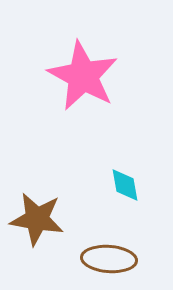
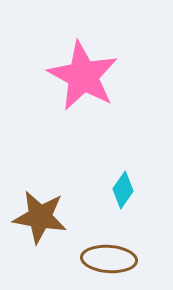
cyan diamond: moved 2 px left, 5 px down; rotated 45 degrees clockwise
brown star: moved 3 px right, 2 px up
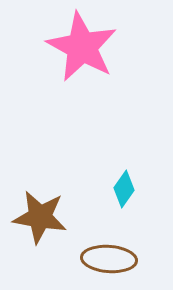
pink star: moved 1 px left, 29 px up
cyan diamond: moved 1 px right, 1 px up
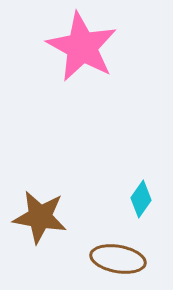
cyan diamond: moved 17 px right, 10 px down
brown ellipse: moved 9 px right; rotated 6 degrees clockwise
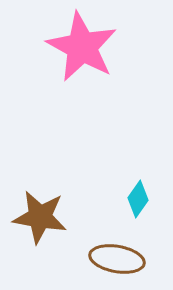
cyan diamond: moved 3 px left
brown ellipse: moved 1 px left
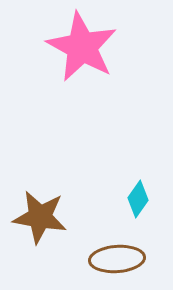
brown ellipse: rotated 14 degrees counterclockwise
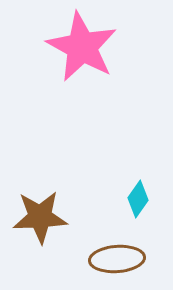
brown star: rotated 12 degrees counterclockwise
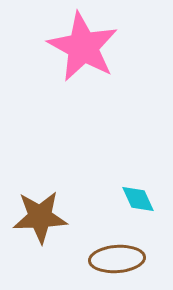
pink star: moved 1 px right
cyan diamond: rotated 60 degrees counterclockwise
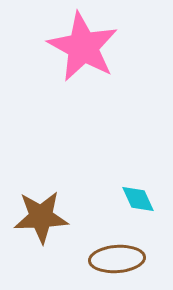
brown star: moved 1 px right
